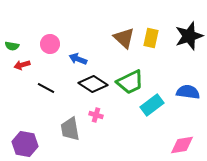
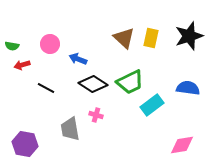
blue semicircle: moved 4 px up
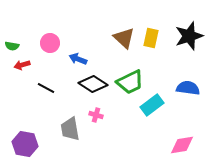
pink circle: moved 1 px up
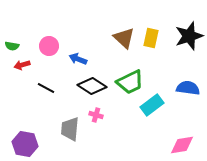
pink circle: moved 1 px left, 3 px down
black diamond: moved 1 px left, 2 px down
gray trapezoid: rotated 15 degrees clockwise
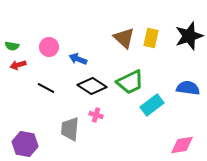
pink circle: moved 1 px down
red arrow: moved 4 px left
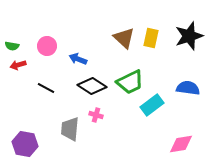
pink circle: moved 2 px left, 1 px up
pink diamond: moved 1 px left, 1 px up
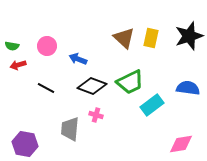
black diamond: rotated 12 degrees counterclockwise
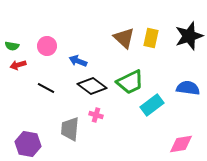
blue arrow: moved 2 px down
black diamond: rotated 16 degrees clockwise
purple hexagon: moved 3 px right
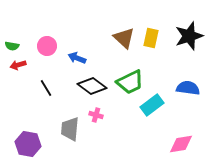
blue arrow: moved 1 px left, 3 px up
black line: rotated 30 degrees clockwise
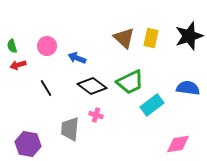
green semicircle: rotated 64 degrees clockwise
pink diamond: moved 3 px left
